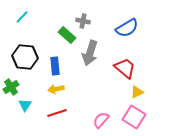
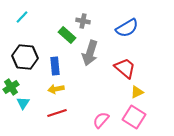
cyan triangle: moved 2 px left, 2 px up
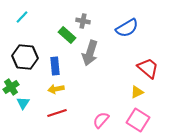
red trapezoid: moved 23 px right
pink square: moved 4 px right, 3 px down
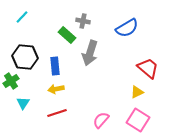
green cross: moved 6 px up
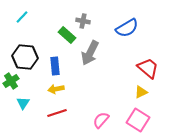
gray arrow: rotated 10 degrees clockwise
yellow triangle: moved 4 px right
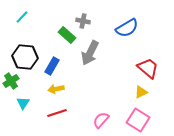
blue rectangle: moved 3 px left; rotated 36 degrees clockwise
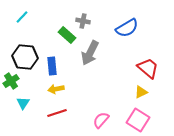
blue rectangle: rotated 36 degrees counterclockwise
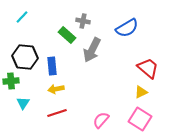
gray arrow: moved 2 px right, 3 px up
green cross: rotated 28 degrees clockwise
pink square: moved 2 px right, 1 px up
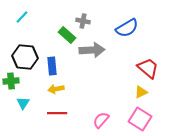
gray arrow: rotated 120 degrees counterclockwise
red line: rotated 18 degrees clockwise
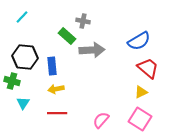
blue semicircle: moved 12 px right, 13 px down
green rectangle: moved 1 px down
green cross: moved 1 px right; rotated 21 degrees clockwise
